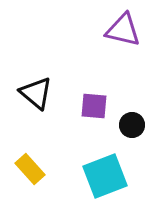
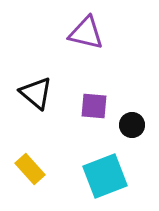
purple triangle: moved 37 px left, 3 px down
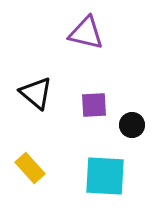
purple square: moved 1 px up; rotated 8 degrees counterclockwise
yellow rectangle: moved 1 px up
cyan square: rotated 24 degrees clockwise
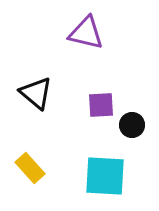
purple square: moved 7 px right
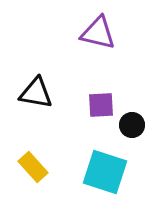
purple triangle: moved 12 px right
black triangle: rotated 30 degrees counterclockwise
yellow rectangle: moved 3 px right, 1 px up
cyan square: moved 4 px up; rotated 15 degrees clockwise
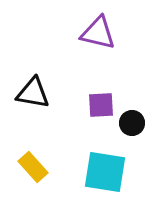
black triangle: moved 3 px left
black circle: moved 2 px up
cyan square: rotated 9 degrees counterclockwise
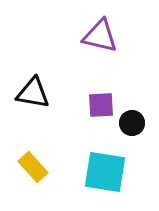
purple triangle: moved 2 px right, 3 px down
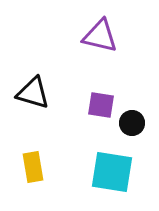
black triangle: rotated 6 degrees clockwise
purple square: rotated 12 degrees clockwise
yellow rectangle: rotated 32 degrees clockwise
cyan square: moved 7 px right
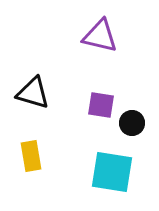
yellow rectangle: moved 2 px left, 11 px up
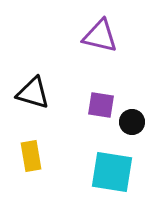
black circle: moved 1 px up
